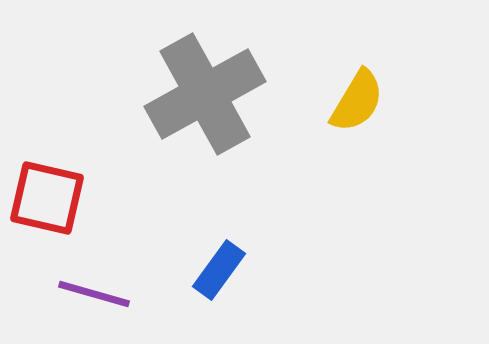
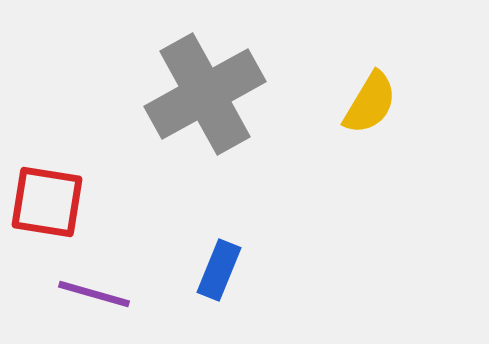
yellow semicircle: moved 13 px right, 2 px down
red square: moved 4 px down; rotated 4 degrees counterclockwise
blue rectangle: rotated 14 degrees counterclockwise
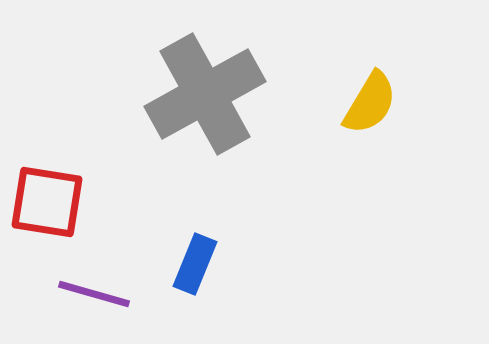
blue rectangle: moved 24 px left, 6 px up
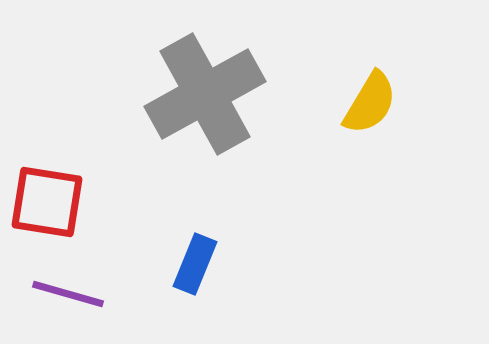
purple line: moved 26 px left
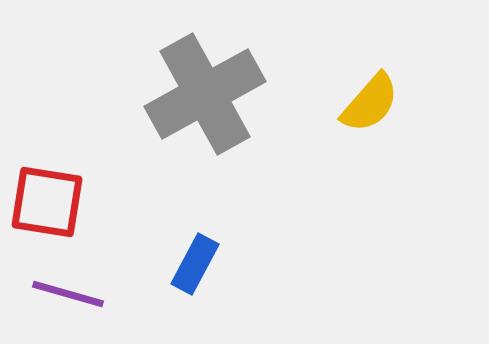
yellow semicircle: rotated 10 degrees clockwise
blue rectangle: rotated 6 degrees clockwise
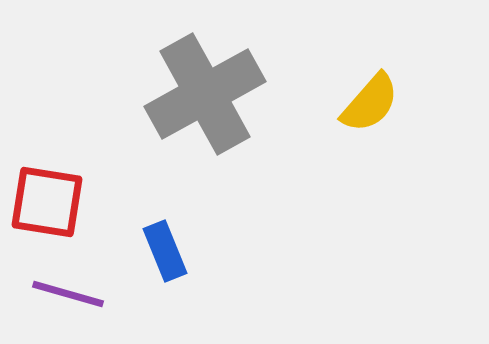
blue rectangle: moved 30 px left, 13 px up; rotated 50 degrees counterclockwise
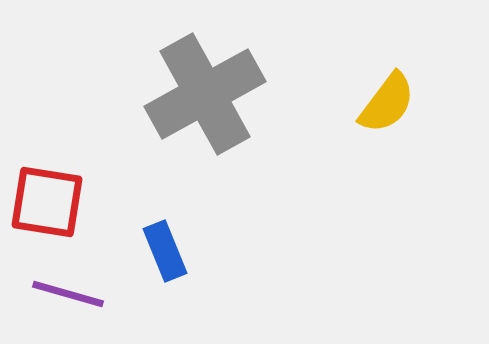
yellow semicircle: moved 17 px right; rotated 4 degrees counterclockwise
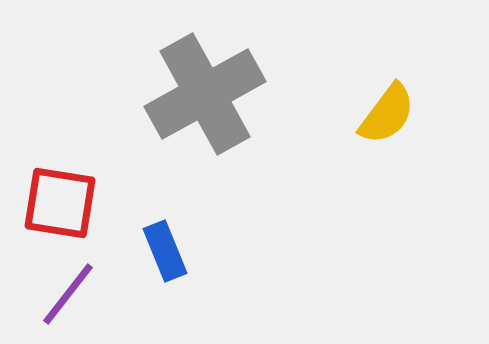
yellow semicircle: moved 11 px down
red square: moved 13 px right, 1 px down
purple line: rotated 68 degrees counterclockwise
